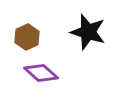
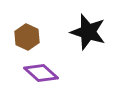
brown hexagon: rotated 10 degrees counterclockwise
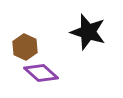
brown hexagon: moved 2 px left, 10 px down
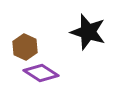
purple diamond: rotated 8 degrees counterclockwise
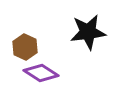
black star: rotated 24 degrees counterclockwise
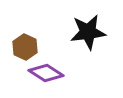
purple diamond: moved 5 px right
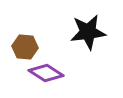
brown hexagon: rotated 20 degrees counterclockwise
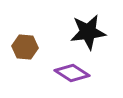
purple diamond: moved 26 px right
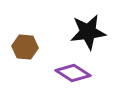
purple diamond: moved 1 px right
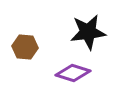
purple diamond: rotated 16 degrees counterclockwise
